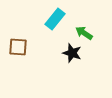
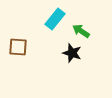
green arrow: moved 3 px left, 2 px up
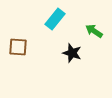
green arrow: moved 13 px right
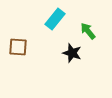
green arrow: moved 6 px left; rotated 18 degrees clockwise
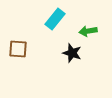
green arrow: rotated 60 degrees counterclockwise
brown square: moved 2 px down
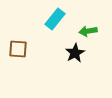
black star: moved 3 px right; rotated 24 degrees clockwise
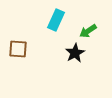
cyan rectangle: moved 1 px right, 1 px down; rotated 15 degrees counterclockwise
green arrow: rotated 24 degrees counterclockwise
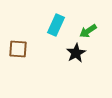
cyan rectangle: moved 5 px down
black star: moved 1 px right
